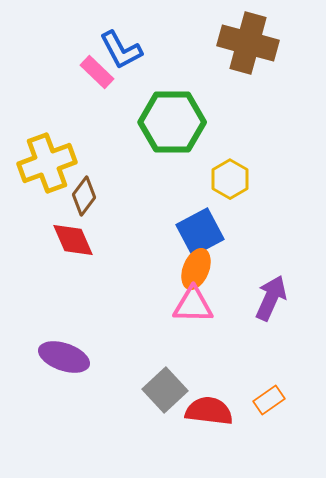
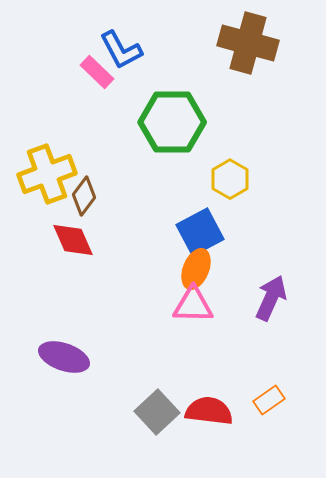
yellow cross: moved 11 px down
gray square: moved 8 px left, 22 px down
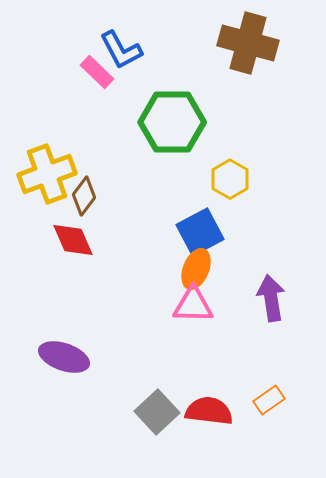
purple arrow: rotated 33 degrees counterclockwise
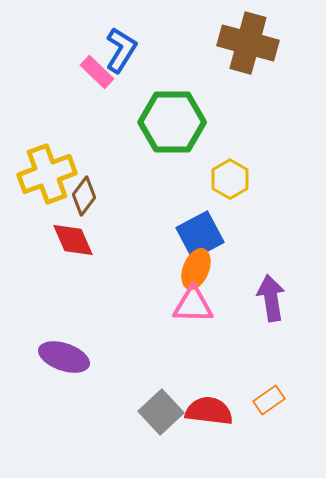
blue L-shape: rotated 120 degrees counterclockwise
blue square: moved 3 px down
gray square: moved 4 px right
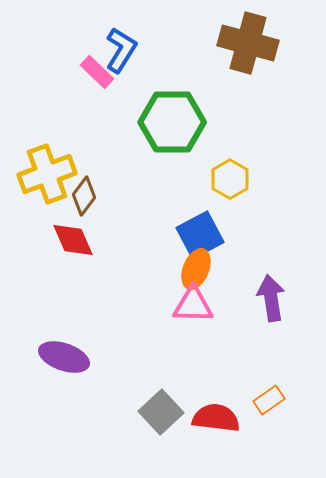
red semicircle: moved 7 px right, 7 px down
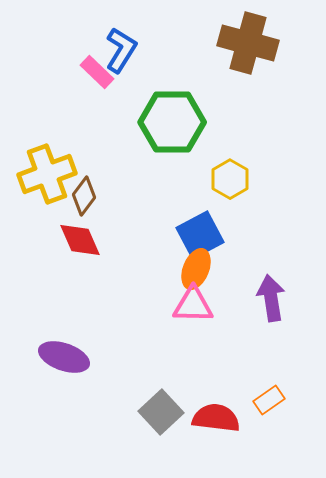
red diamond: moved 7 px right
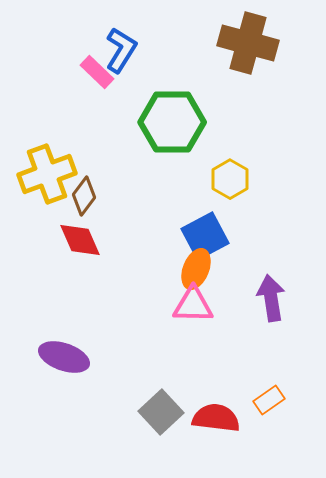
blue square: moved 5 px right, 1 px down
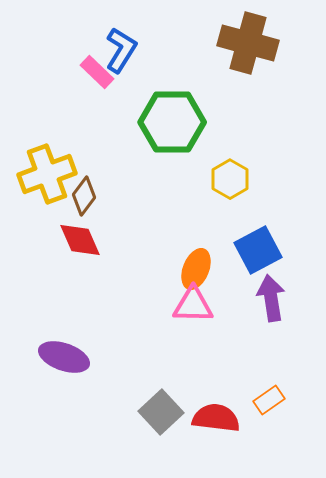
blue square: moved 53 px right, 14 px down
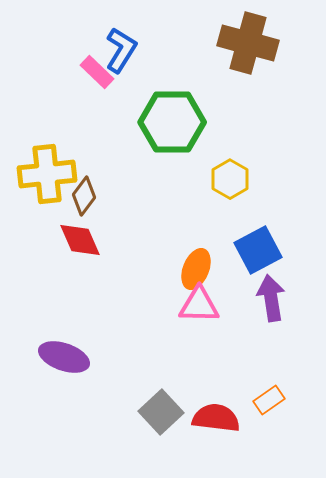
yellow cross: rotated 14 degrees clockwise
pink triangle: moved 6 px right
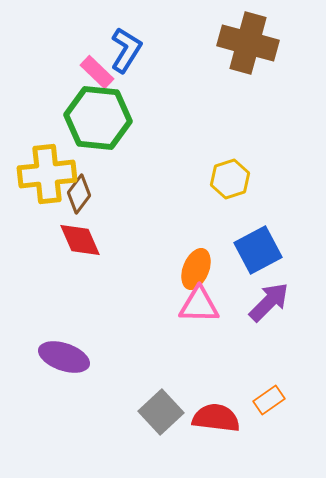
blue L-shape: moved 5 px right
green hexagon: moved 74 px left, 4 px up; rotated 6 degrees clockwise
yellow hexagon: rotated 12 degrees clockwise
brown diamond: moved 5 px left, 2 px up
purple arrow: moved 2 px left, 4 px down; rotated 54 degrees clockwise
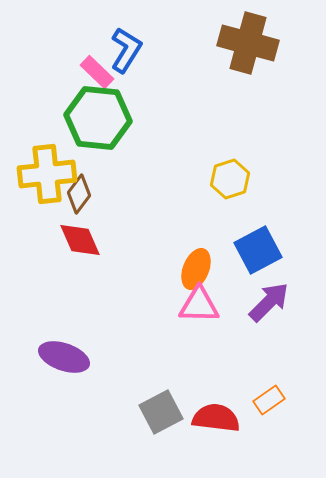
gray square: rotated 15 degrees clockwise
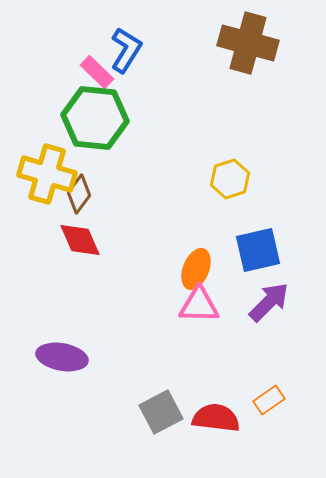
green hexagon: moved 3 px left
yellow cross: rotated 22 degrees clockwise
blue square: rotated 15 degrees clockwise
purple ellipse: moved 2 px left; rotated 9 degrees counterclockwise
